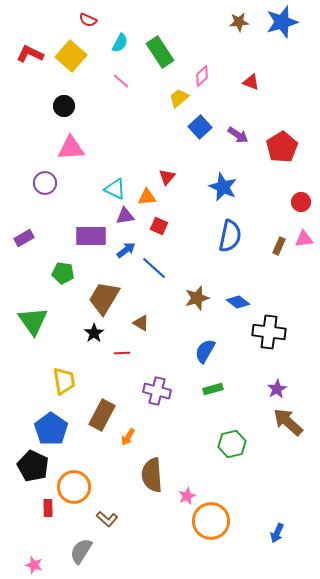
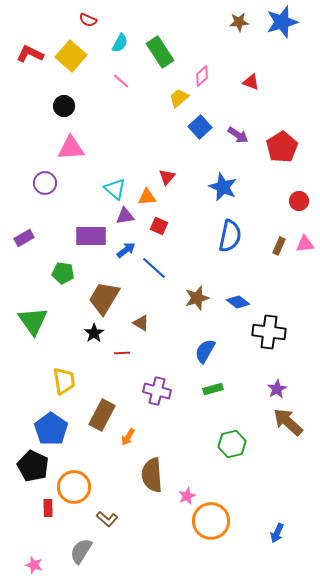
cyan triangle at (115, 189): rotated 15 degrees clockwise
red circle at (301, 202): moved 2 px left, 1 px up
pink triangle at (304, 239): moved 1 px right, 5 px down
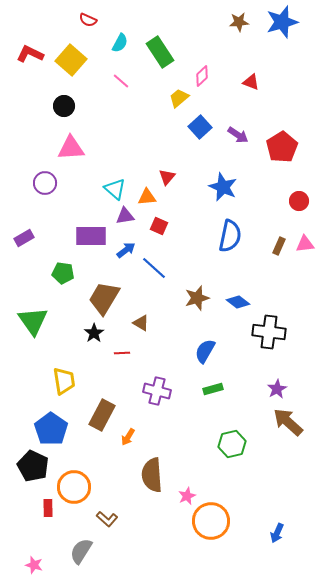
yellow square at (71, 56): moved 4 px down
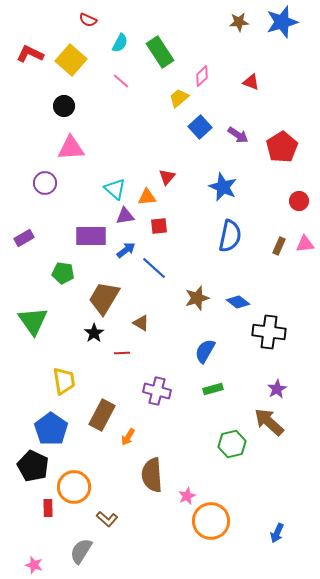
red square at (159, 226): rotated 30 degrees counterclockwise
brown arrow at (288, 422): moved 19 px left
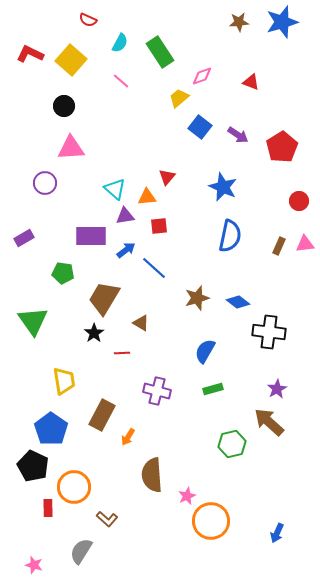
pink diamond at (202, 76): rotated 25 degrees clockwise
blue square at (200, 127): rotated 10 degrees counterclockwise
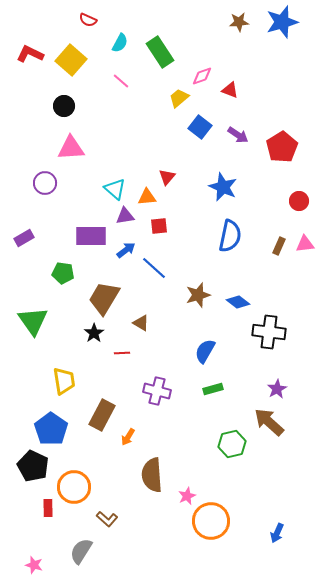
red triangle at (251, 82): moved 21 px left, 8 px down
brown star at (197, 298): moved 1 px right, 3 px up
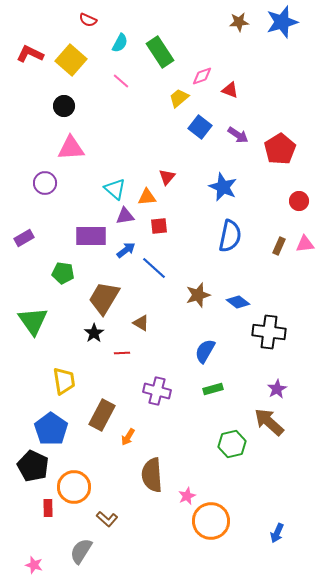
red pentagon at (282, 147): moved 2 px left, 2 px down
